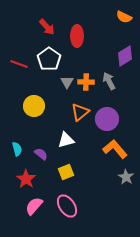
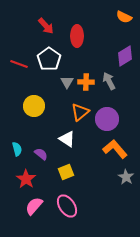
red arrow: moved 1 px left, 1 px up
white triangle: moved 1 px right, 1 px up; rotated 48 degrees clockwise
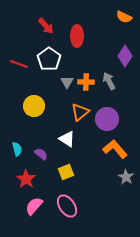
purple diamond: rotated 25 degrees counterclockwise
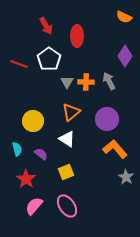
red arrow: rotated 12 degrees clockwise
yellow circle: moved 1 px left, 15 px down
orange triangle: moved 9 px left
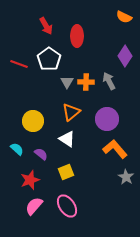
cyan semicircle: rotated 32 degrees counterclockwise
red star: moved 4 px right, 1 px down; rotated 18 degrees clockwise
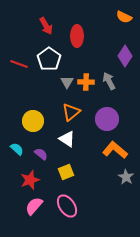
orange L-shape: moved 1 px down; rotated 10 degrees counterclockwise
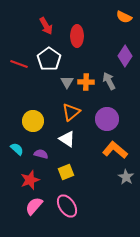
purple semicircle: rotated 24 degrees counterclockwise
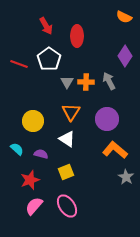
orange triangle: rotated 18 degrees counterclockwise
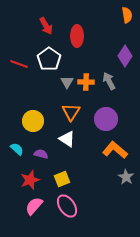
orange semicircle: moved 3 px right, 2 px up; rotated 126 degrees counterclockwise
purple circle: moved 1 px left
yellow square: moved 4 px left, 7 px down
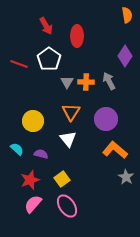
white triangle: moved 1 px right; rotated 18 degrees clockwise
yellow square: rotated 14 degrees counterclockwise
pink semicircle: moved 1 px left, 2 px up
